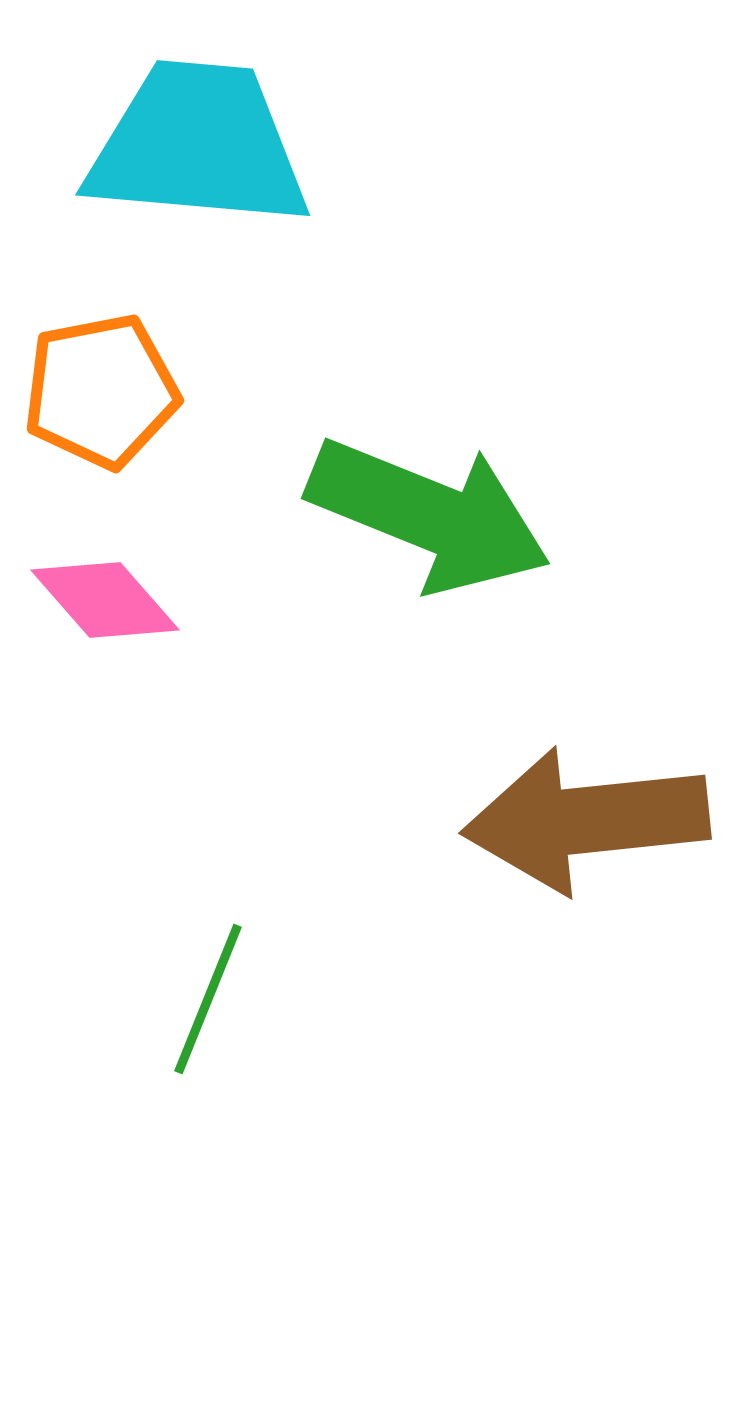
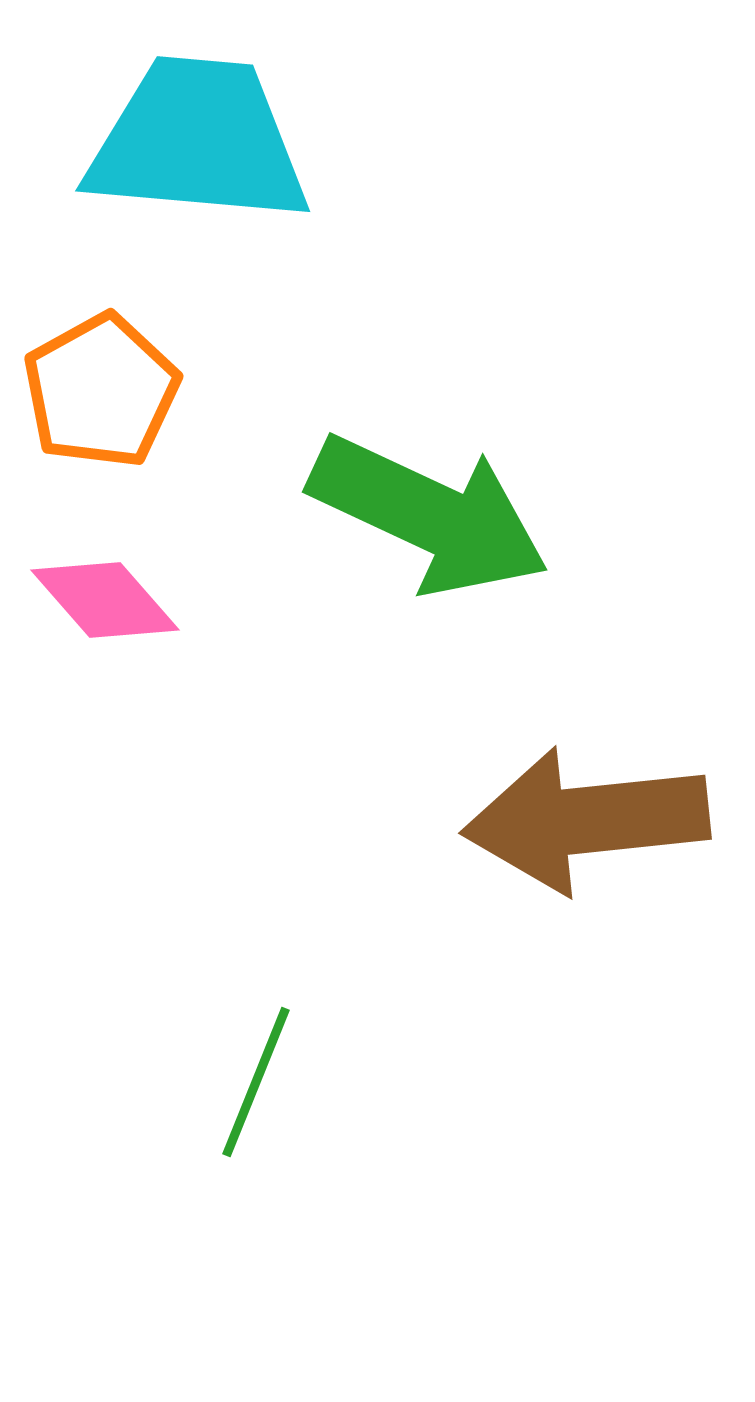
cyan trapezoid: moved 4 px up
orange pentagon: rotated 18 degrees counterclockwise
green arrow: rotated 3 degrees clockwise
green line: moved 48 px right, 83 px down
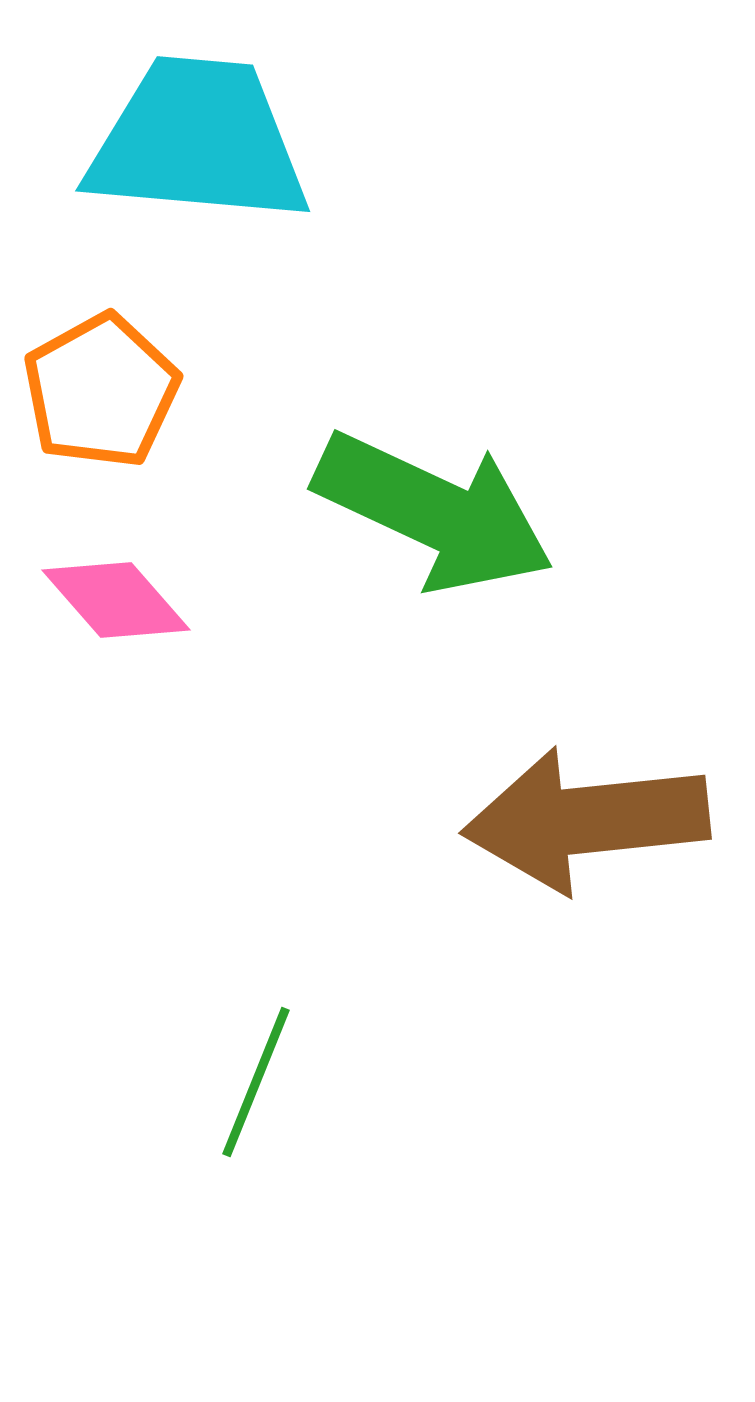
green arrow: moved 5 px right, 3 px up
pink diamond: moved 11 px right
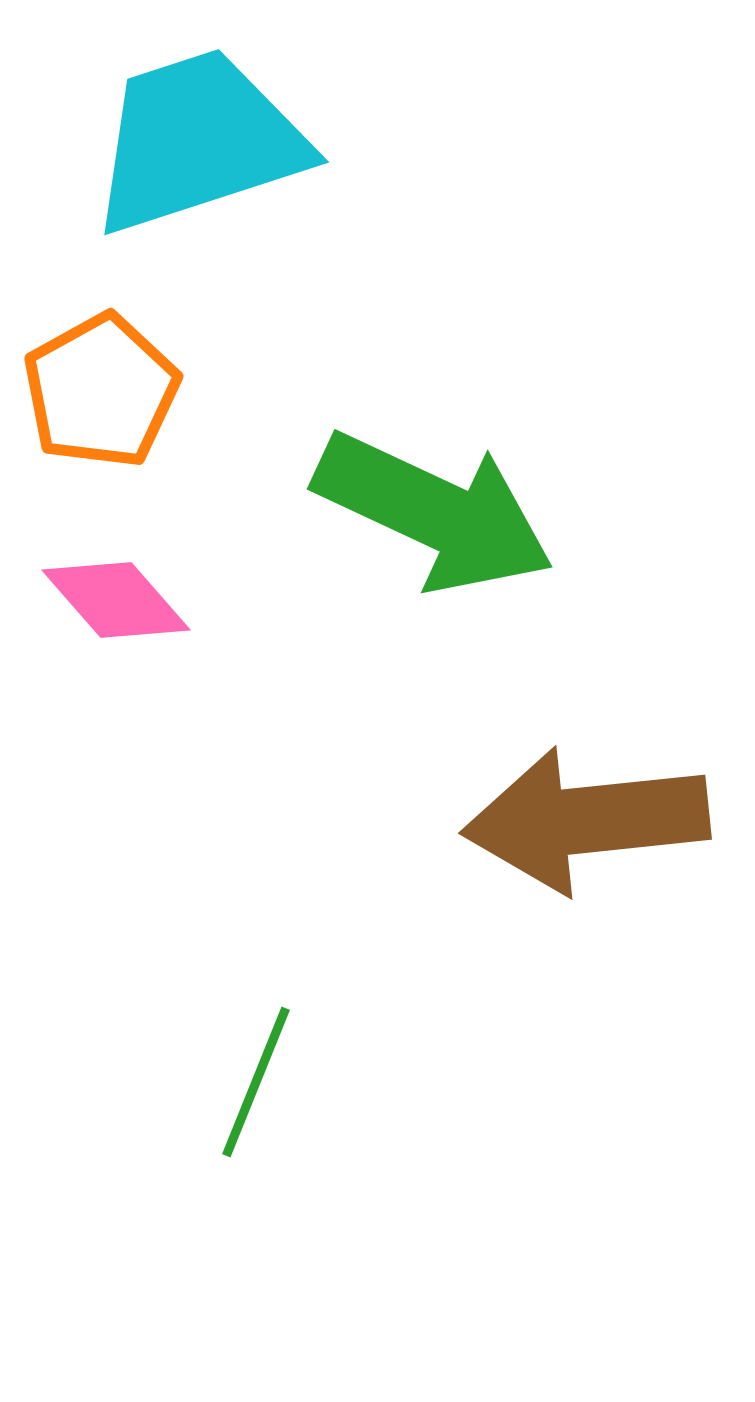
cyan trapezoid: rotated 23 degrees counterclockwise
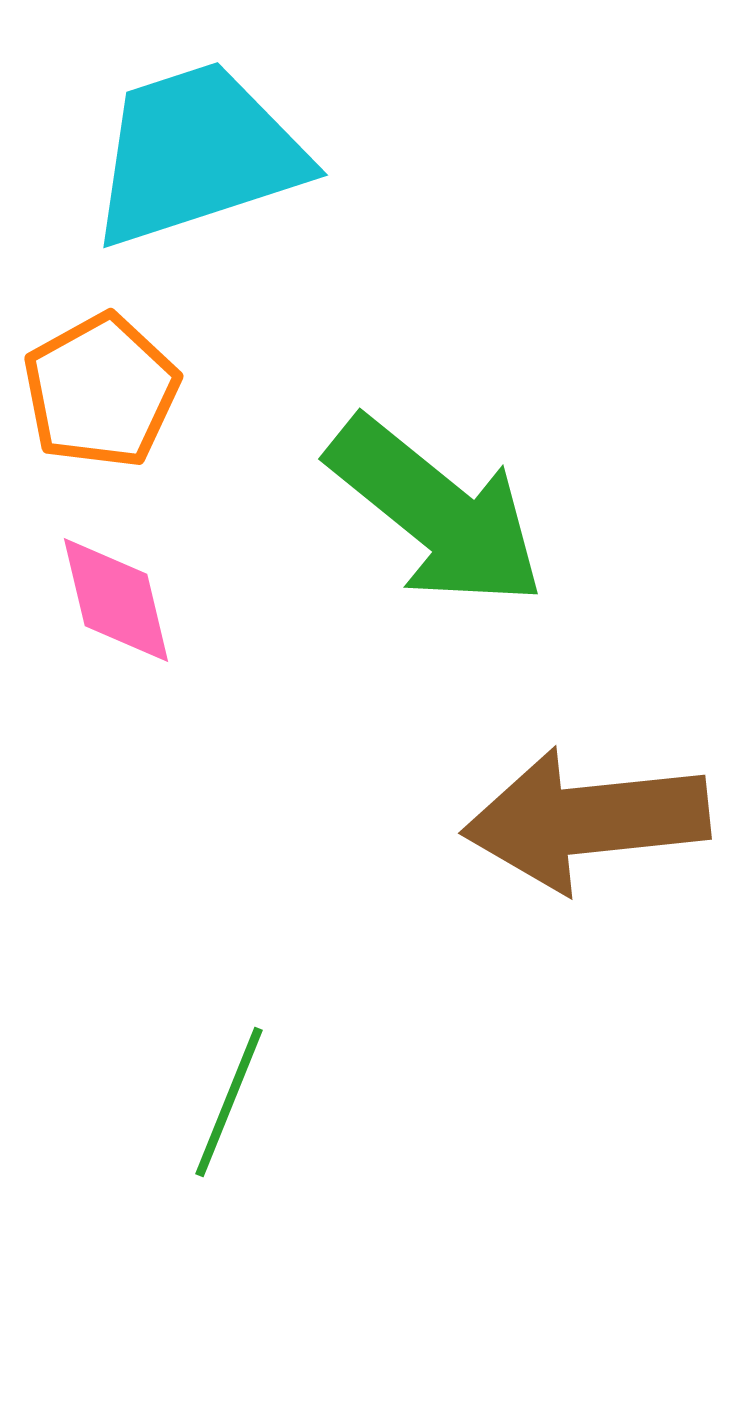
cyan trapezoid: moved 1 px left, 13 px down
green arrow: moved 2 px right; rotated 14 degrees clockwise
pink diamond: rotated 28 degrees clockwise
green line: moved 27 px left, 20 px down
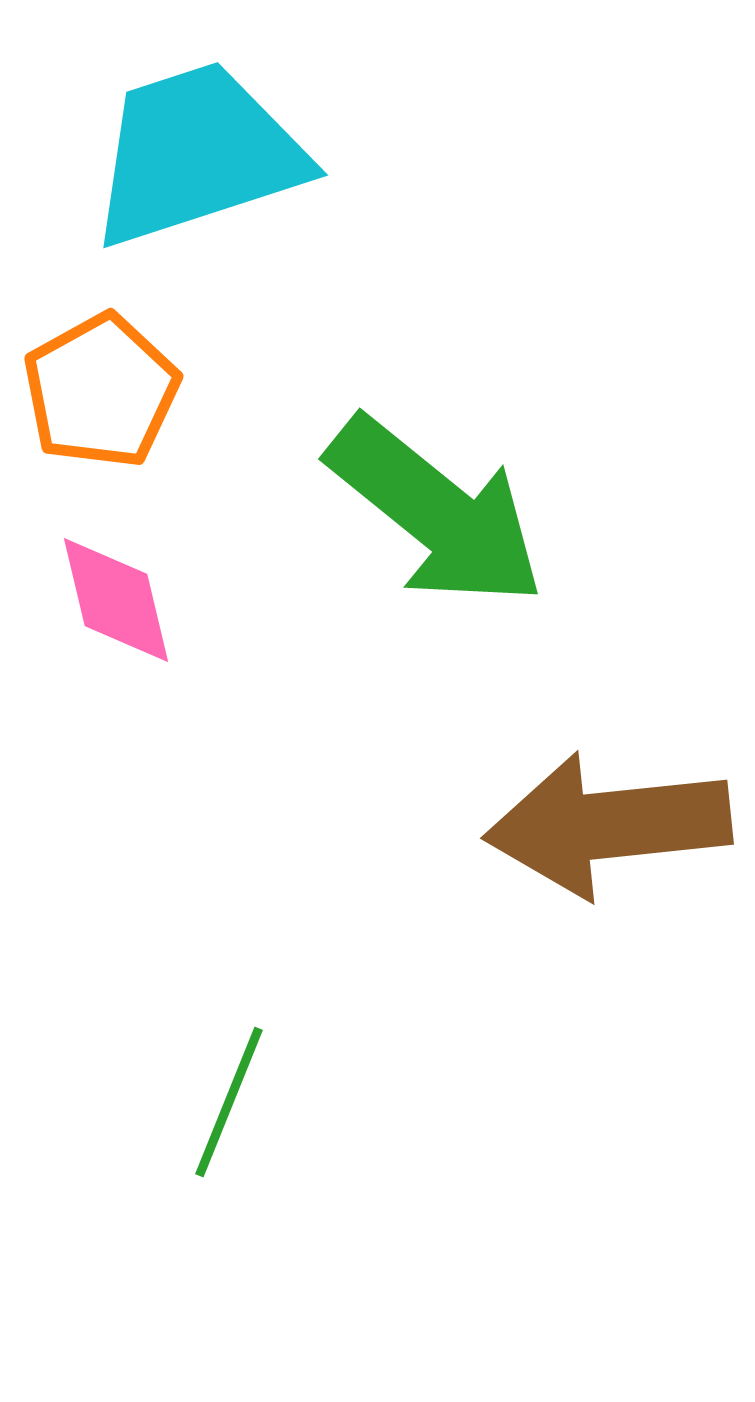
brown arrow: moved 22 px right, 5 px down
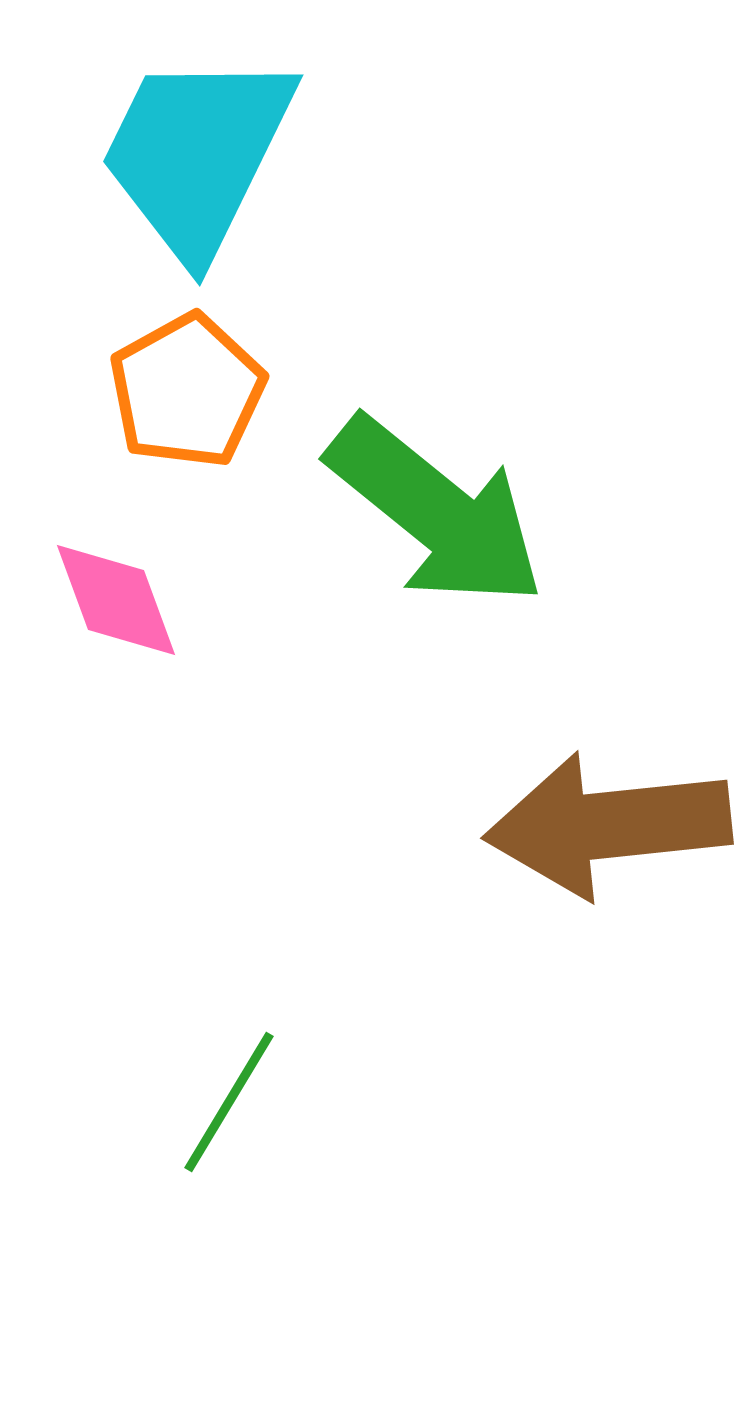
cyan trapezoid: rotated 46 degrees counterclockwise
orange pentagon: moved 86 px right
pink diamond: rotated 7 degrees counterclockwise
green line: rotated 9 degrees clockwise
